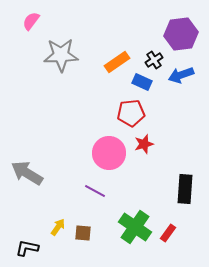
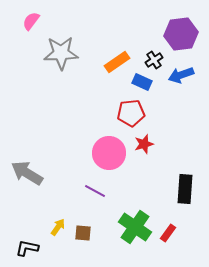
gray star: moved 2 px up
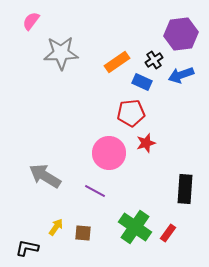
red star: moved 2 px right, 1 px up
gray arrow: moved 18 px right, 3 px down
yellow arrow: moved 2 px left
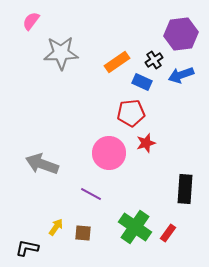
gray arrow: moved 3 px left, 12 px up; rotated 12 degrees counterclockwise
purple line: moved 4 px left, 3 px down
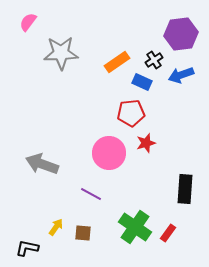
pink semicircle: moved 3 px left, 1 px down
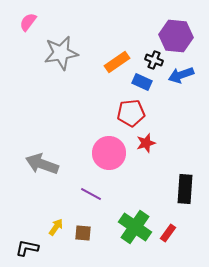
purple hexagon: moved 5 px left, 2 px down; rotated 12 degrees clockwise
gray star: rotated 8 degrees counterclockwise
black cross: rotated 36 degrees counterclockwise
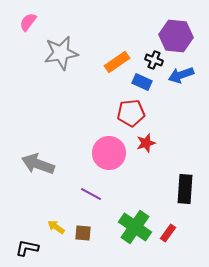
gray arrow: moved 4 px left
yellow arrow: rotated 90 degrees counterclockwise
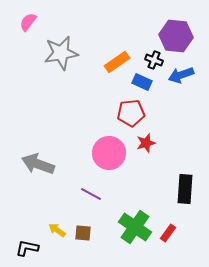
yellow arrow: moved 1 px right, 3 px down
